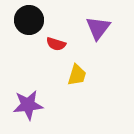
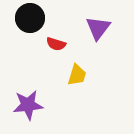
black circle: moved 1 px right, 2 px up
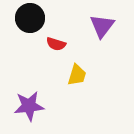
purple triangle: moved 4 px right, 2 px up
purple star: moved 1 px right, 1 px down
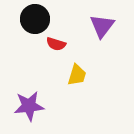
black circle: moved 5 px right, 1 px down
